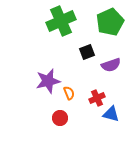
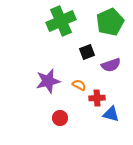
orange semicircle: moved 10 px right, 8 px up; rotated 40 degrees counterclockwise
red cross: rotated 21 degrees clockwise
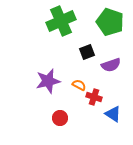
green pentagon: rotated 28 degrees counterclockwise
red cross: moved 3 px left, 1 px up; rotated 21 degrees clockwise
blue triangle: moved 2 px right; rotated 18 degrees clockwise
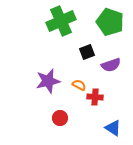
red cross: moved 1 px right; rotated 14 degrees counterclockwise
blue triangle: moved 14 px down
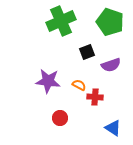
purple star: rotated 20 degrees clockwise
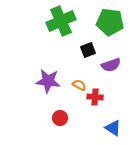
green pentagon: rotated 12 degrees counterclockwise
black square: moved 1 px right, 2 px up
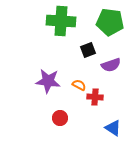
green cross: rotated 28 degrees clockwise
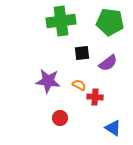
green cross: rotated 12 degrees counterclockwise
black square: moved 6 px left, 3 px down; rotated 14 degrees clockwise
purple semicircle: moved 3 px left, 2 px up; rotated 18 degrees counterclockwise
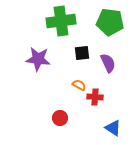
purple semicircle: rotated 78 degrees counterclockwise
purple star: moved 10 px left, 22 px up
